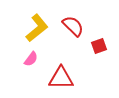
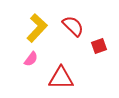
yellow L-shape: rotated 8 degrees counterclockwise
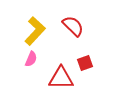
yellow L-shape: moved 2 px left, 3 px down
red square: moved 14 px left, 17 px down
pink semicircle: rotated 14 degrees counterclockwise
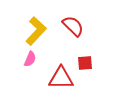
yellow L-shape: moved 1 px right
pink semicircle: moved 1 px left
red square: rotated 14 degrees clockwise
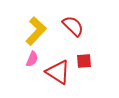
pink semicircle: moved 2 px right
red square: moved 1 px left, 2 px up
red triangle: moved 3 px left, 6 px up; rotated 32 degrees clockwise
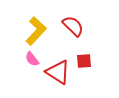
pink semicircle: rotated 119 degrees clockwise
